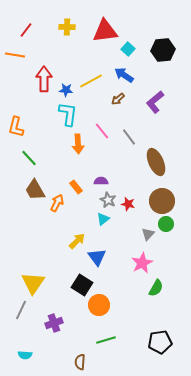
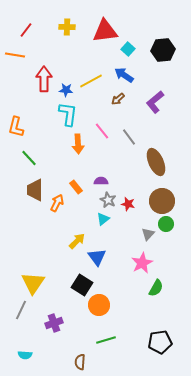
brown trapezoid at (35, 190): rotated 30 degrees clockwise
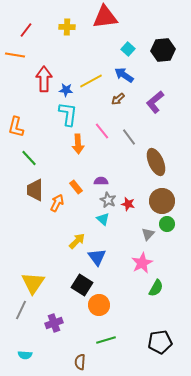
red triangle at (105, 31): moved 14 px up
cyan triangle at (103, 219): rotated 40 degrees counterclockwise
green circle at (166, 224): moved 1 px right
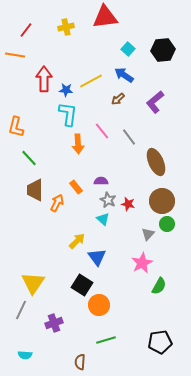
yellow cross at (67, 27): moved 1 px left; rotated 14 degrees counterclockwise
green semicircle at (156, 288): moved 3 px right, 2 px up
